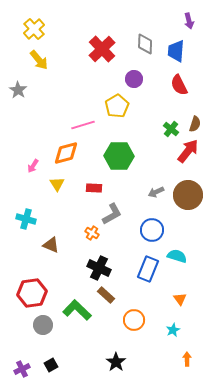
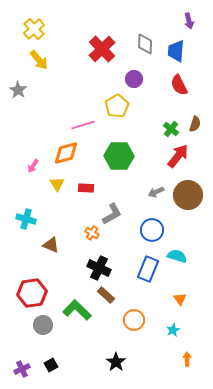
red arrow: moved 10 px left, 5 px down
red rectangle: moved 8 px left
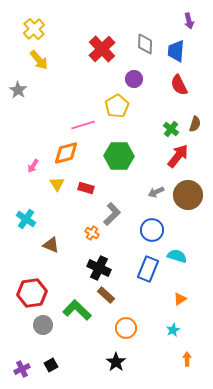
red rectangle: rotated 14 degrees clockwise
gray L-shape: rotated 15 degrees counterclockwise
cyan cross: rotated 18 degrees clockwise
orange triangle: rotated 32 degrees clockwise
orange circle: moved 8 px left, 8 px down
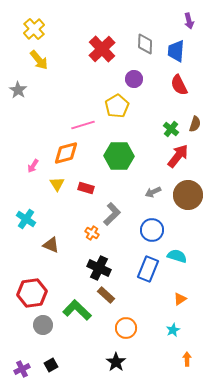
gray arrow: moved 3 px left
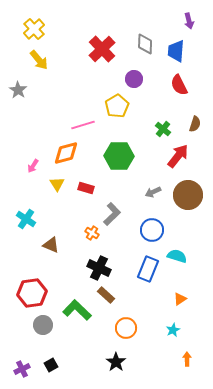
green cross: moved 8 px left
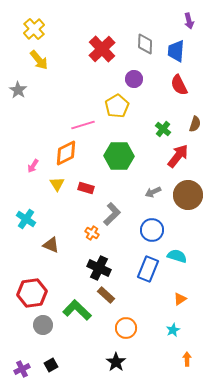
orange diamond: rotated 12 degrees counterclockwise
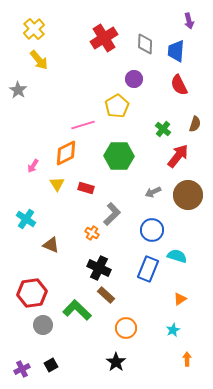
red cross: moved 2 px right, 11 px up; rotated 12 degrees clockwise
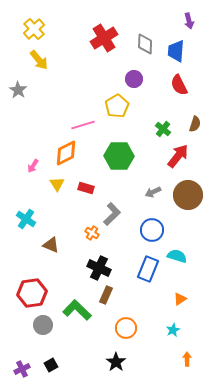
brown rectangle: rotated 72 degrees clockwise
